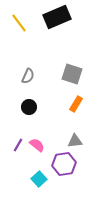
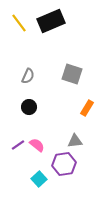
black rectangle: moved 6 px left, 4 px down
orange rectangle: moved 11 px right, 4 px down
purple line: rotated 24 degrees clockwise
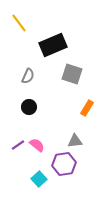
black rectangle: moved 2 px right, 24 px down
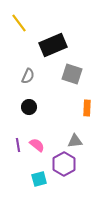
orange rectangle: rotated 28 degrees counterclockwise
purple line: rotated 64 degrees counterclockwise
purple hexagon: rotated 20 degrees counterclockwise
cyan square: rotated 28 degrees clockwise
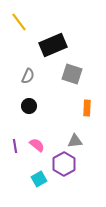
yellow line: moved 1 px up
black circle: moved 1 px up
purple line: moved 3 px left, 1 px down
cyan square: rotated 14 degrees counterclockwise
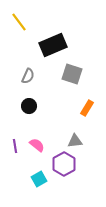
orange rectangle: rotated 28 degrees clockwise
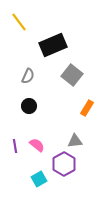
gray square: moved 1 px down; rotated 20 degrees clockwise
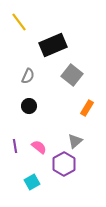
gray triangle: rotated 35 degrees counterclockwise
pink semicircle: moved 2 px right, 2 px down
cyan square: moved 7 px left, 3 px down
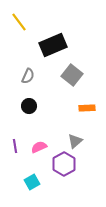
orange rectangle: rotated 56 degrees clockwise
pink semicircle: rotated 63 degrees counterclockwise
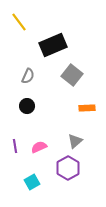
black circle: moved 2 px left
purple hexagon: moved 4 px right, 4 px down
